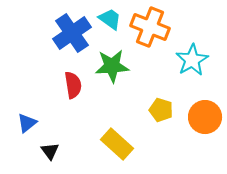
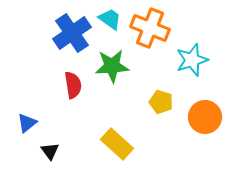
orange cross: moved 1 px down
cyan star: rotated 12 degrees clockwise
yellow pentagon: moved 8 px up
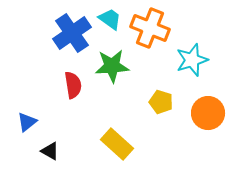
orange circle: moved 3 px right, 4 px up
blue triangle: moved 1 px up
black triangle: rotated 24 degrees counterclockwise
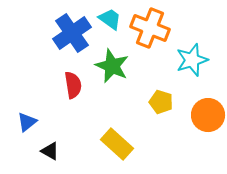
green star: rotated 28 degrees clockwise
orange circle: moved 2 px down
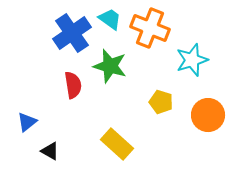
green star: moved 2 px left; rotated 8 degrees counterclockwise
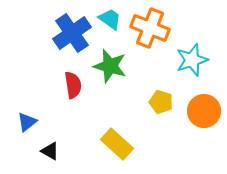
orange circle: moved 4 px left, 4 px up
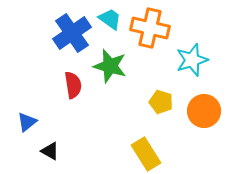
orange cross: rotated 9 degrees counterclockwise
yellow rectangle: moved 29 px right, 10 px down; rotated 16 degrees clockwise
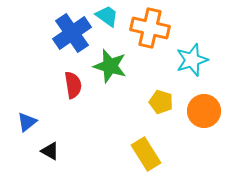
cyan trapezoid: moved 3 px left, 3 px up
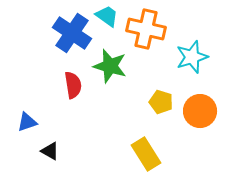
orange cross: moved 4 px left, 1 px down
blue cross: rotated 21 degrees counterclockwise
cyan star: moved 3 px up
orange circle: moved 4 px left
blue triangle: rotated 20 degrees clockwise
